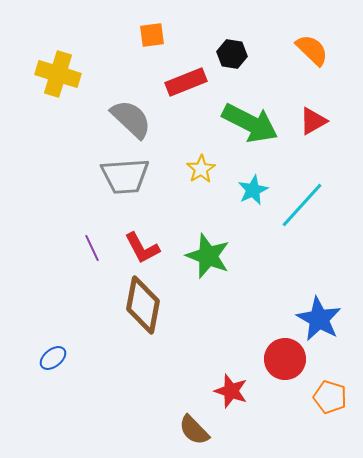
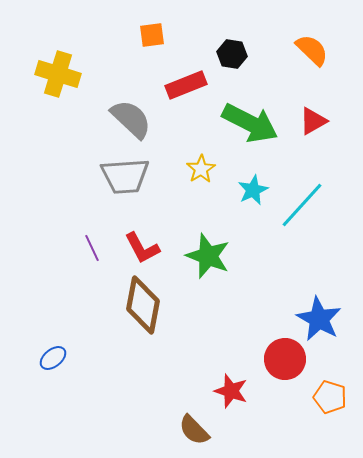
red rectangle: moved 3 px down
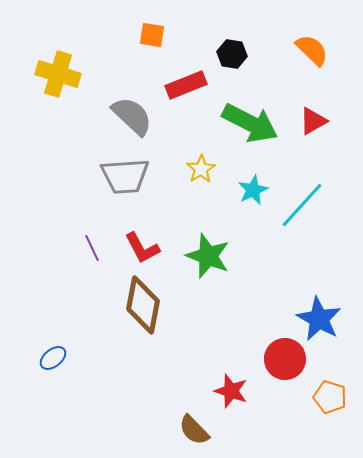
orange square: rotated 16 degrees clockwise
gray semicircle: moved 1 px right, 3 px up
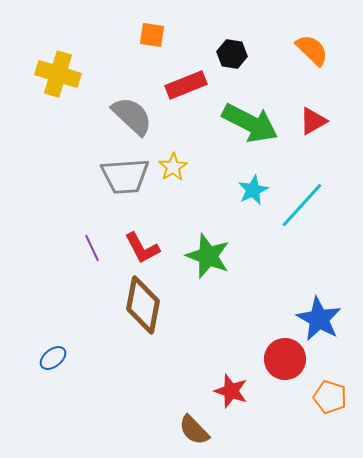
yellow star: moved 28 px left, 2 px up
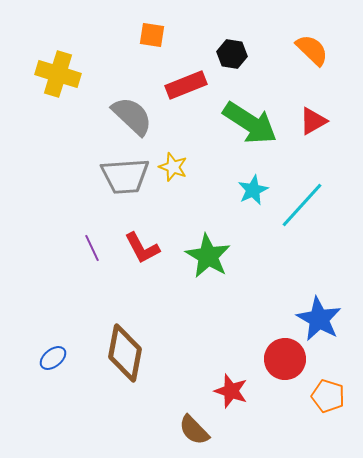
green arrow: rotated 6 degrees clockwise
yellow star: rotated 20 degrees counterclockwise
green star: rotated 9 degrees clockwise
brown diamond: moved 18 px left, 48 px down
orange pentagon: moved 2 px left, 1 px up
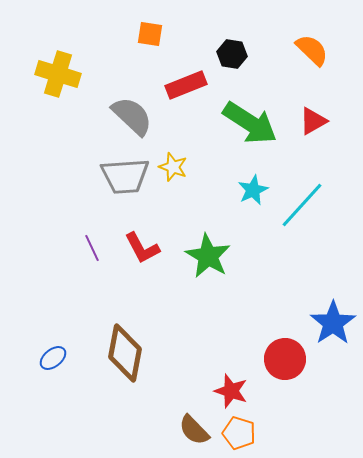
orange square: moved 2 px left, 1 px up
blue star: moved 14 px right, 4 px down; rotated 9 degrees clockwise
orange pentagon: moved 89 px left, 37 px down
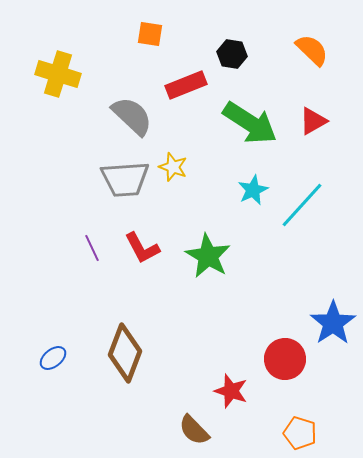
gray trapezoid: moved 3 px down
brown diamond: rotated 10 degrees clockwise
orange pentagon: moved 61 px right
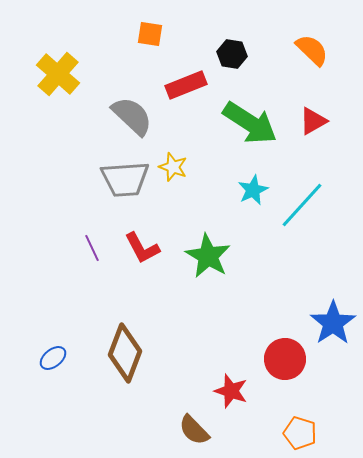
yellow cross: rotated 24 degrees clockwise
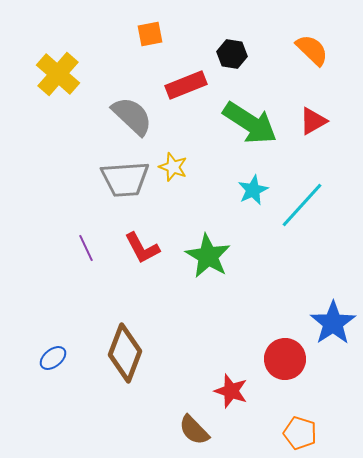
orange square: rotated 20 degrees counterclockwise
purple line: moved 6 px left
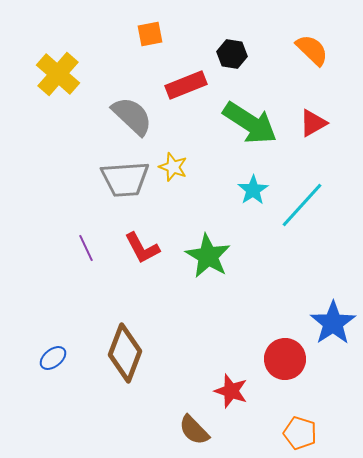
red triangle: moved 2 px down
cyan star: rotated 8 degrees counterclockwise
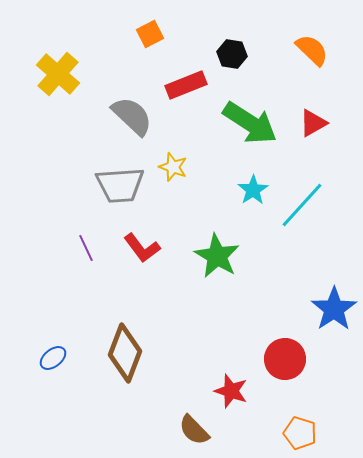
orange square: rotated 16 degrees counterclockwise
gray trapezoid: moved 5 px left, 6 px down
red L-shape: rotated 9 degrees counterclockwise
green star: moved 9 px right
blue star: moved 1 px right, 14 px up
